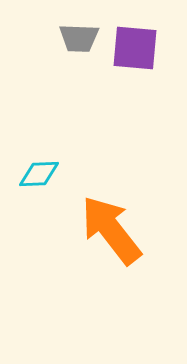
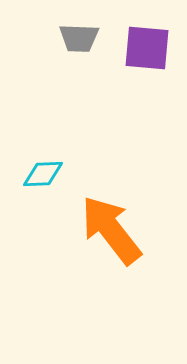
purple square: moved 12 px right
cyan diamond: moved 4 px right
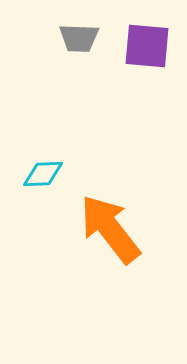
purple square: moved 2 px up
orange arrow: moved 1 px left, 1 px up
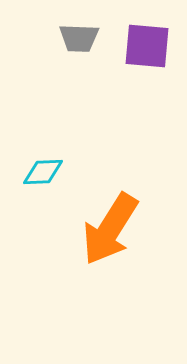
cyan diamond: moved 2 px up
orange arrow: rotated 110 degrees counterclockwise
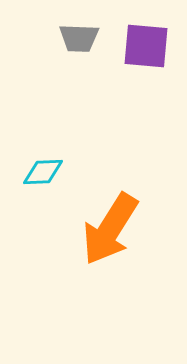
purple square: moved 1 px left
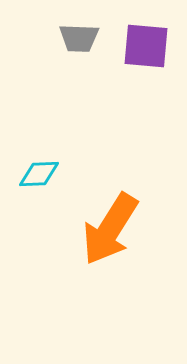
cyan diamond: moved 4 px left, 2 px down
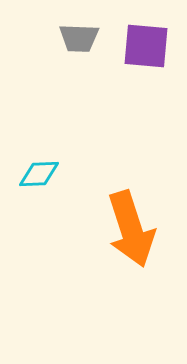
orange arrow: moved 21 px right; rotated 50 degrees counterclockwise
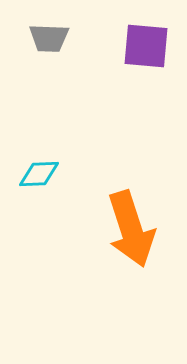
gray trapezoid: moved 30 px left
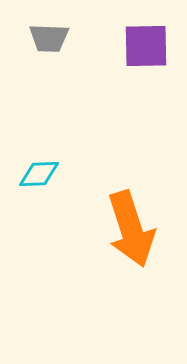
purple square: rotated 6 degrees counterclockwise
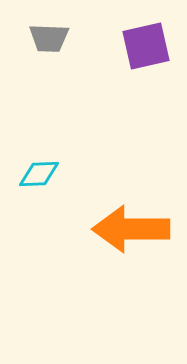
purple square: rotated 12 degrees counterclockwise
orange arrow: rotated 108 degrees clockwise
